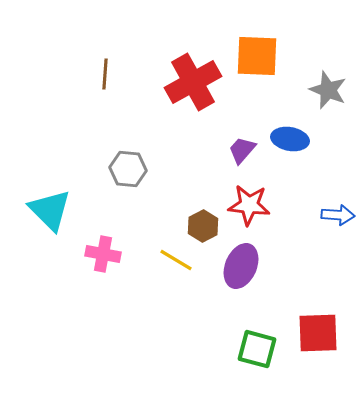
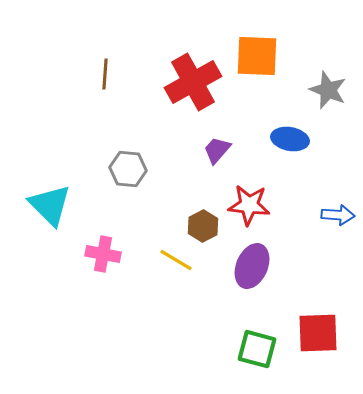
purple trapezoid: moved 25 px left
cyan triangle: moved 5 px up
purple ellipse: moved 11 px right
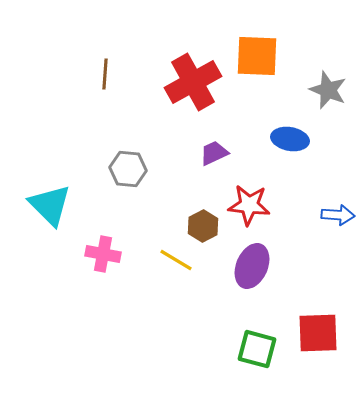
purple trapezoid: moved 3 px left, 3 px down; rotated 24 degrees clockwise
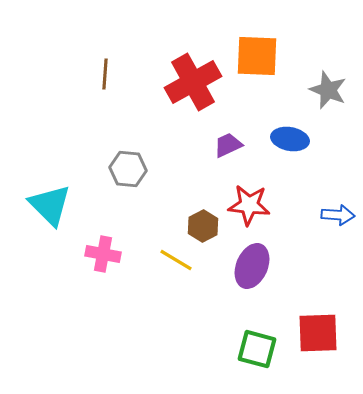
purple trapezoid: moved 14 px right, 8 px up
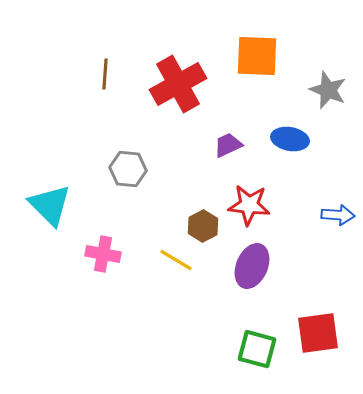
red cross: moved 15 px left, 2 px down
red square: rotated 6 degrees counterclockwise
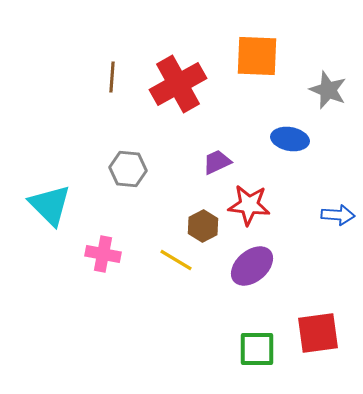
brown line: moved 7 px right, 3 px down
purple trapezoid: moved 11 px left, 17 px down
purple ellipse: rotated 27 degrees clockwise
green square: rotated 15 degrees counterclockwise
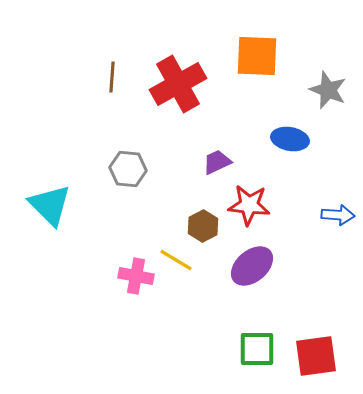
pink cross: moved 33 px right, 22 px down
red square: moved 2 px left, 23 px down
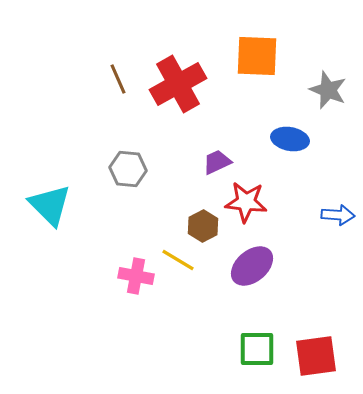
brown line: moved 6 px right, 2 px down; rotated 28 degrees counterclockwise
red star: moved 3 px left, 3 px up
yellow line: moved 2 px right
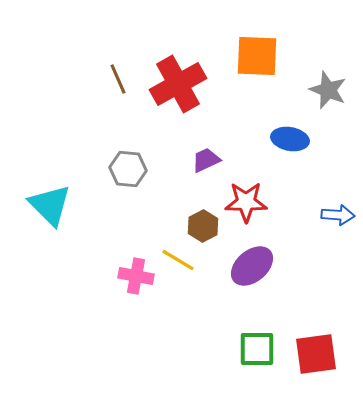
purple trapezoid: moved 11 px left, 2 px up
red star: rotated 6 degrees counterclockwise
red square: moved 2 px up
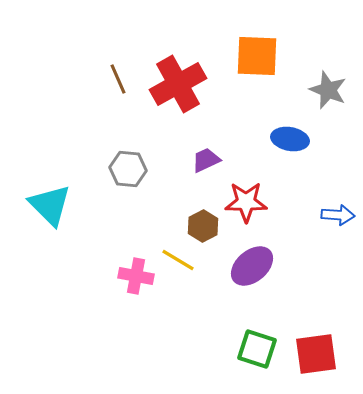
green square: rotated 18 degrees clockwise
